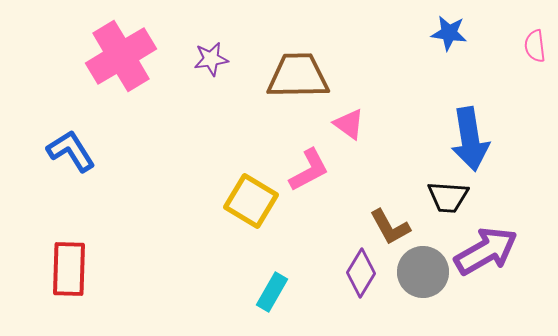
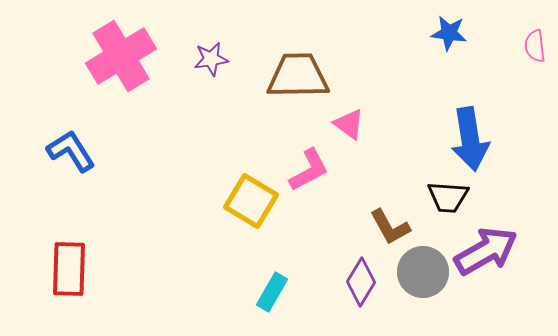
purple diamond: moved 9 px down
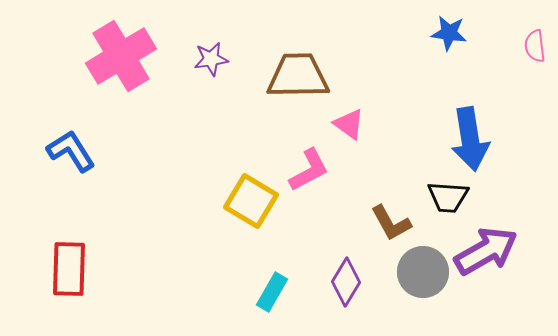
brown L-shape: moved 1 px right, 4 px up
purple diamond: moved 15 px left
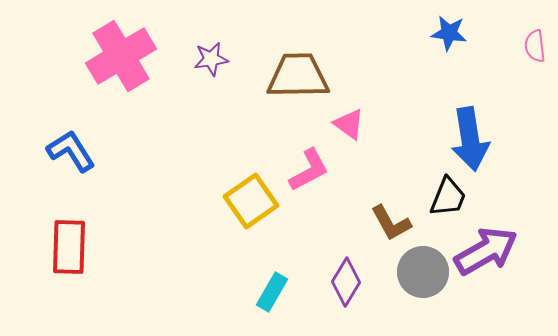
black trapezoid: rotated 72 degrees counterclockwise
yellow square: rotated 24 degrees clockwise
red rectangle: moved 22 px up
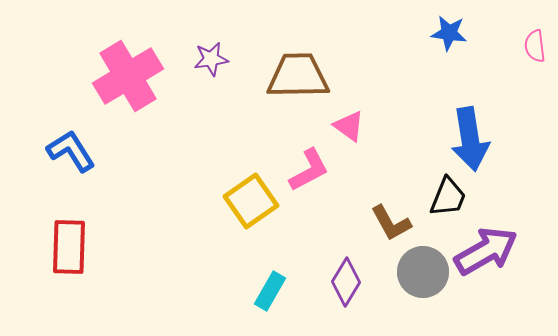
pink cross: moved 7 px right, 20 px down
pink triangle: moved 2 px down
cyan rectangle: moved 2 px left, 1 px up
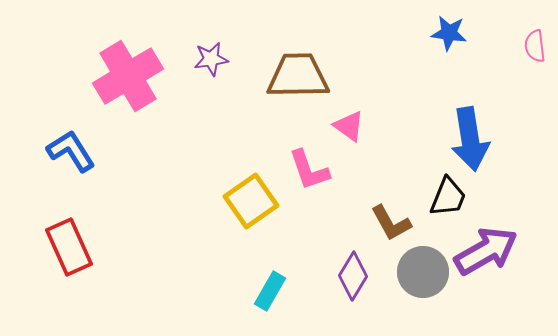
pink L-shape: rotated 99 degrees clockwise
red rectangle: rotated 26 degrees counterclockwise
purple diamond: moved 7 px right, 6 px up
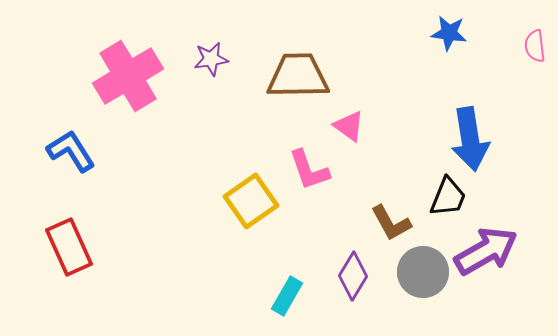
cyan rectangle: moved 17 px right, 5 px down
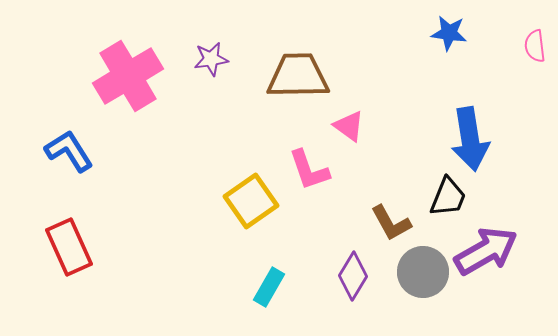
blue L-shape: moved 2 px left
cyan rectangle: moved 18 px left, 9 px up
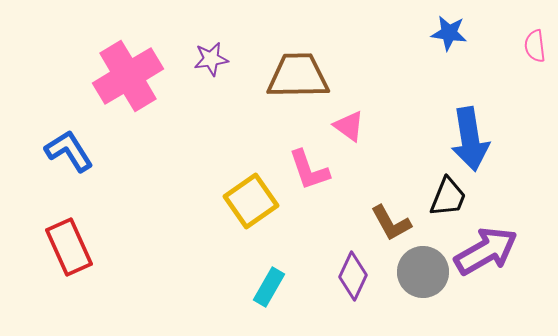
purple diamond: rotated 6 degrees counterclockwise
